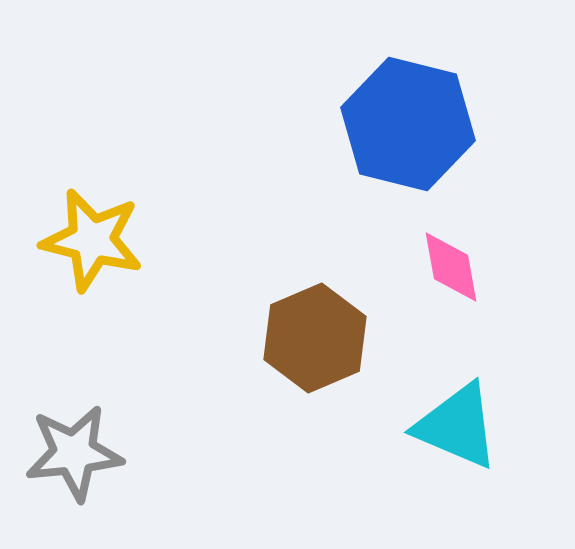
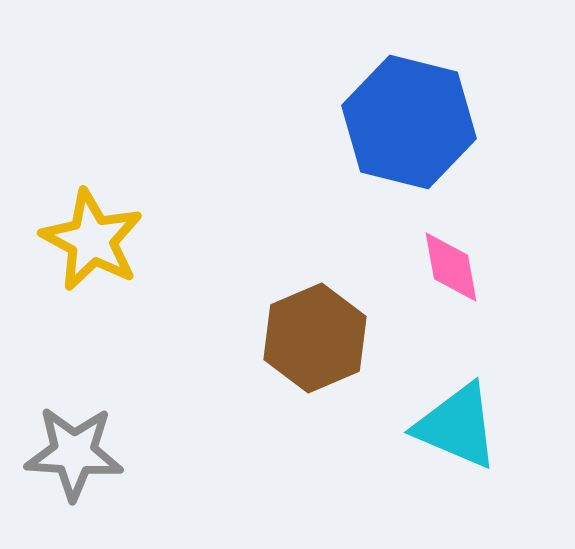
blue hexagon: moved 1 px right, 2 px up
yellow star: rotated 14 degrees clockwise
gray star: rotated 10 degrees clockwise
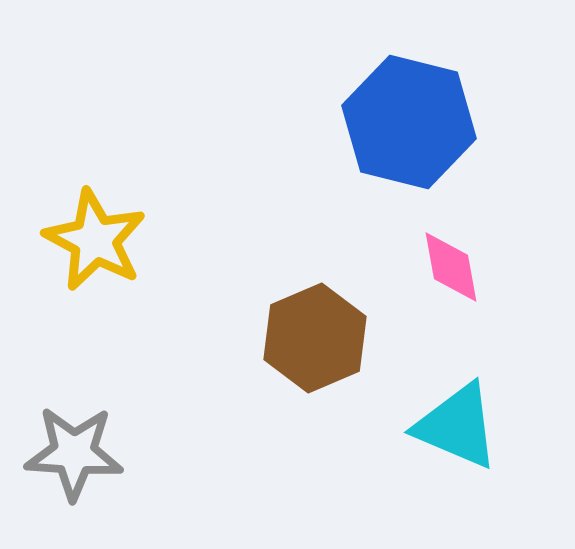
yellow star: moved 3 px right
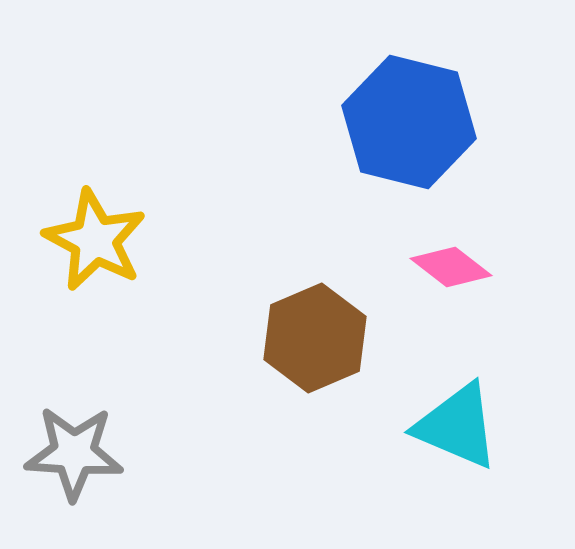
pink diamond: rotated 42 degrees counterclockwise
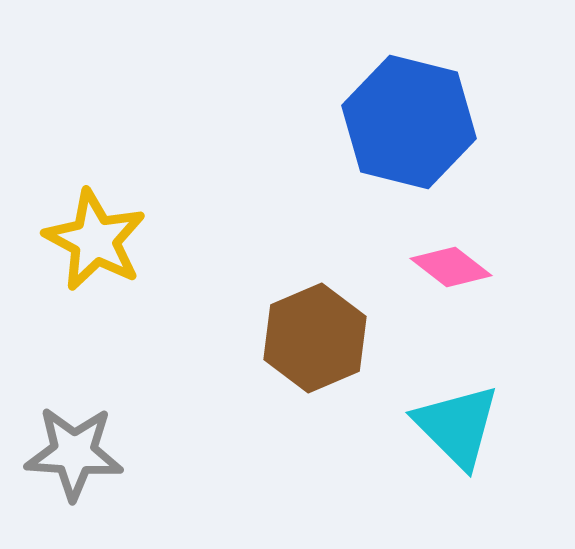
cyan triangle: rotated 22 degrees clockwise
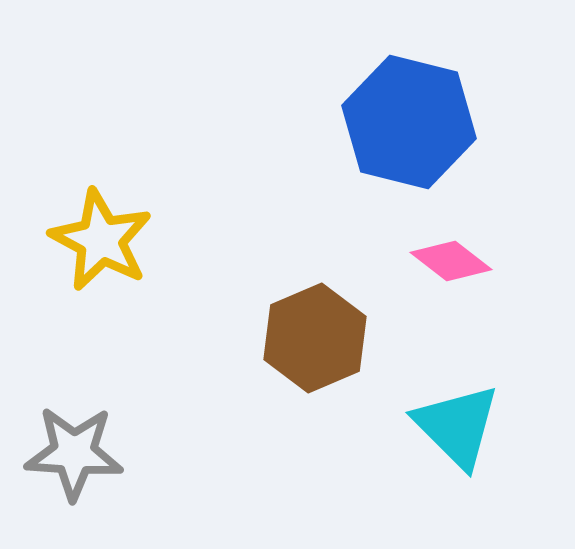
yellow star: moved 6 px right
pink diamond: moved 6 px up
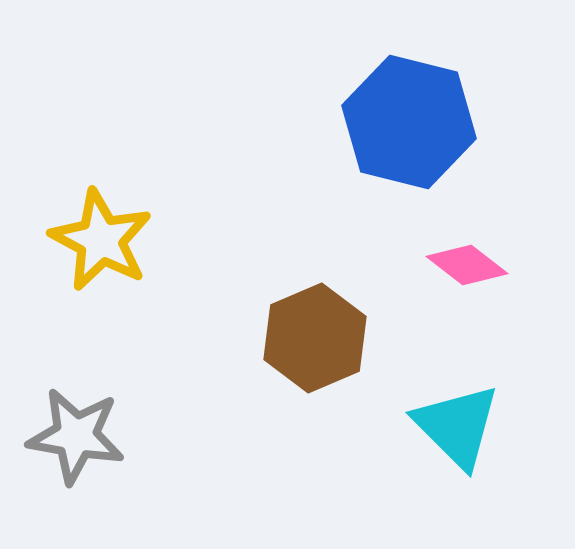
pink diamond: moved 16 px right, 4 px down
gray star: moved 2 px right, 17 px up; rotated 6 degrees clockwise
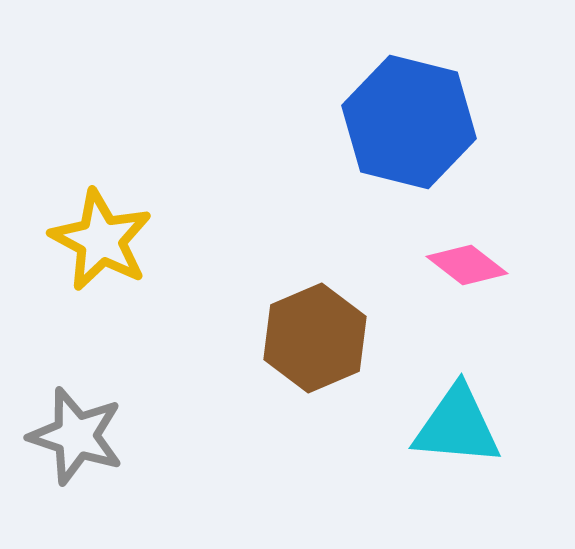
cyan triangle: rotated 40 degrees counterclockwise
gray star: rotated 8 degrees clockwise
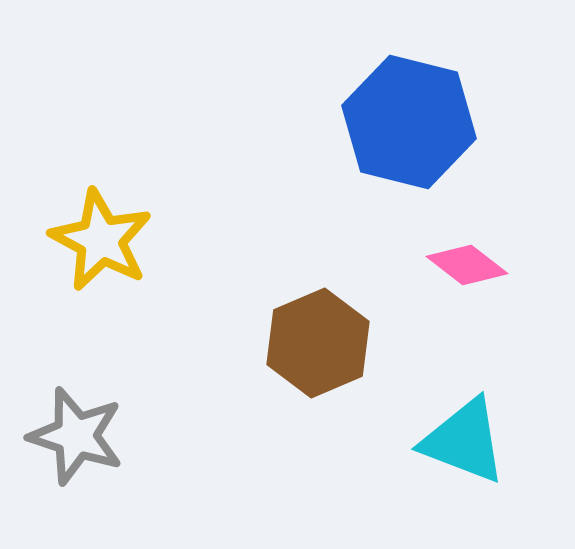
brown hexagon: moved 3 px right, 5 px down
cyan triangle: moved 7 px right, 15 px down; rotated 16 degrees clockwise
